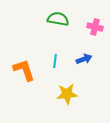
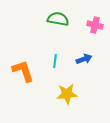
pink cross: moved 2 px up
orange L-shape: moved 1 px left, 1 px down
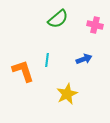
green semicircle: rotated 130 degrees clockwise
cyan line: moved 8 px left, 1 px up
yellow star: rotated 20 degrees counterclockwise
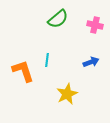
blue arrow: moved 7 px right, 3 px down
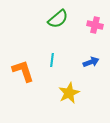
cyan line: moved 5 px right
yellow star: moved 2 px right, 1 px up
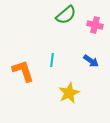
green semicircle: moved 8 px right, 4 px up
blue arrow: moved 1 px up; rotated 56 degrees clockwise
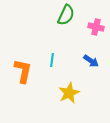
green semicircle: rotated 25 degrees counterclockwise
pink cross: moved 1 px right, 2 px down
orange L-shape: rotated 30 degrees clockwise
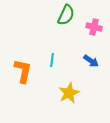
pink cross: moved 2 px left
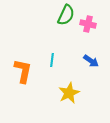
pink cross: moved 6 px left, 3 px up
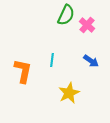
pink cross: moved 1 px left, 1 px down; rotated 28 degrees clockwise
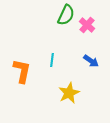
orange L-shape: moved 1 px left
